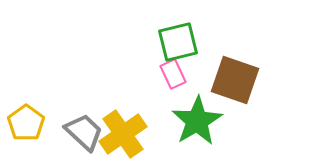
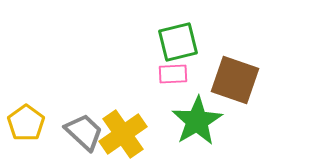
pink rectangle: rotated 68 degrees counterclockwise
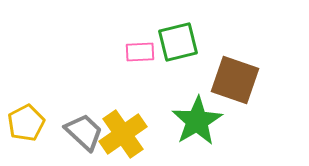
pink rectangle: moved 33 px left, 22 px up
yellow pentagon: rotated 9 degrees clockwise
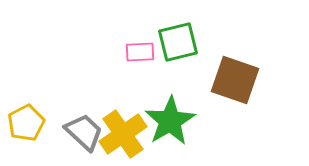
green star: moved 27 px left
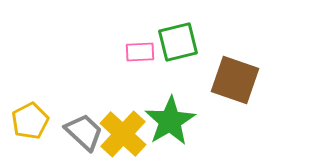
yellow pentagon: moved 4 px right, 2 px up
yellow cross: rotated 12 degrees counterclockwise
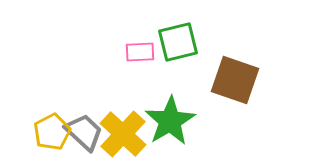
yellow pentagon: moved 22 px right, 11 px down
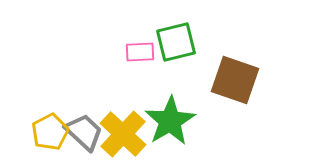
green square: moved 2 px left
yellow pentagon: moved 2 px left
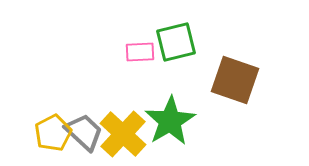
yellow pentagon: moved 3 px right, 1 px down
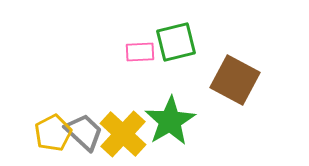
brown square: rotated 9 degrees clockwise
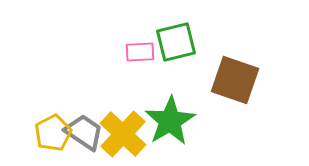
brown square: rotated 9 degrees counterclockwise
gray trapezoid: rotated 9 degrees counterclockwise
